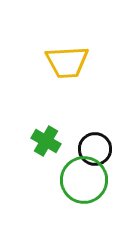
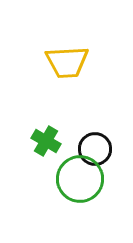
green circle: moved 4 px left, 1 px up
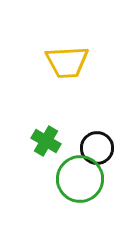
black circle: moved 2 px right, 1 px up
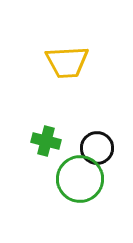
green cross: rotated 16 degrees counterclockwise
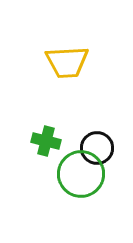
green circle: moved 1 px right, 5 px up
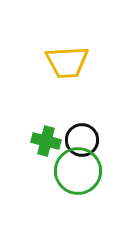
black circle: moved 15 px left, 8 px up
green circle: moved 3 px left, 3 px up
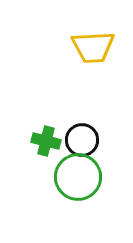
yellow trapezoid: moved 26 px right, 15 px up
green circle: moved 6 px down
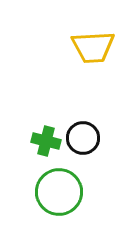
black circle: moved 1 px right, 2 px up
green circle: moved 19 px left, 15 px down
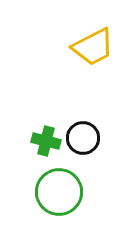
yellow trapezoid: rotated 24 degrees counterclockwise
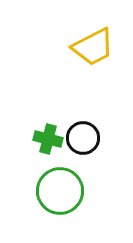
green cross: moved 2 px right, 2 px up
green circle: moved 1 px right, 1 px up
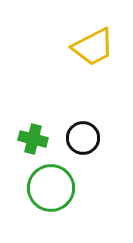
green cross: moved 15 px left
green circle: moved 9 px left, 3 px up
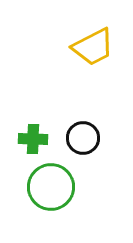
green cross: rotated 12 degrees counterclockwise
green circle: moved 1 px up
